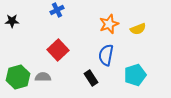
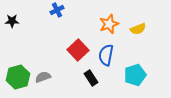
red square: moved 20 px right
gray semicircle: rotated 21 degrees counterclockwise
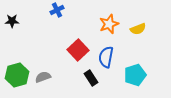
blue semicircle: moved 2 px down
green hexagon: moved 1 px left, 2 px up
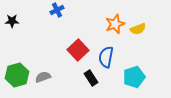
orange star: moved 6 px right
cyan pentagon: moved 1 px left, 2 px down
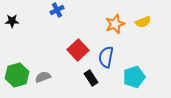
yellow semicircle: moved 5 px right, 7 px up
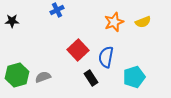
orange star: moved 1 px left, 2 px up
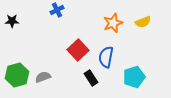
orange star: moved 1 px left, 1 px down
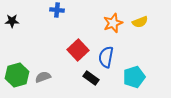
blue cross: rotated 32 degrees clockwise
yellow semicircle: moved 3 px left
black rectangle: rotated 21 degrees counterclockwise
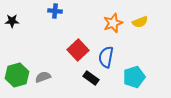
blue cross: moved 2 px left, 1 px down
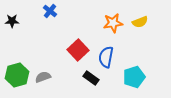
blue cross: moved 5 px left; rotated 32 degrees clockwise
orange star: rotated 12 degrees clockwise
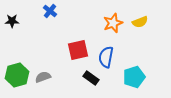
orange star: rotated 12 degrees counterclockwise
red square: rotated 30 degrees clockwise
